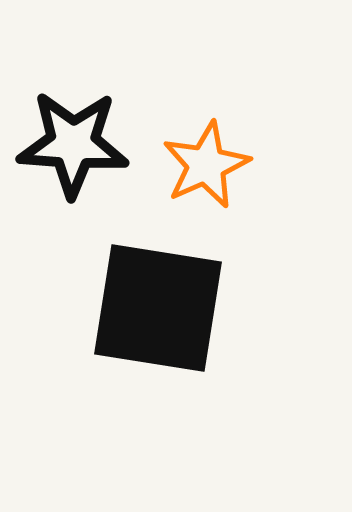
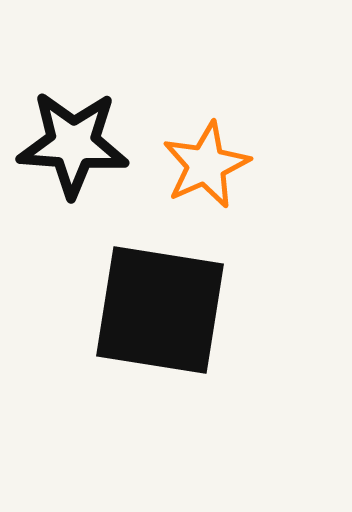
black square: moved 2 px right, 2 px down
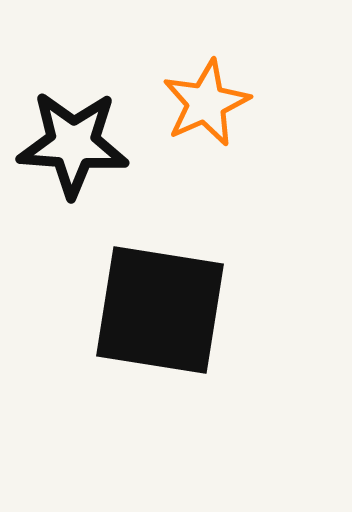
orange star: moved 62 px up
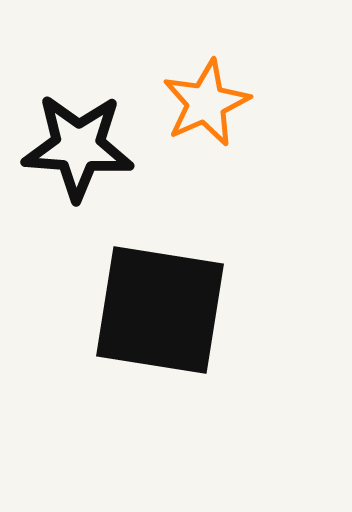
black star: moved 5 px right, 3 px down
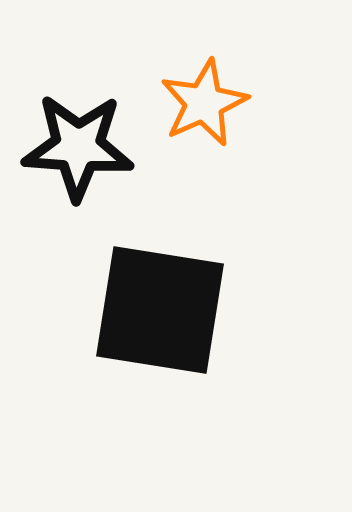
orange star: moved 2 px left
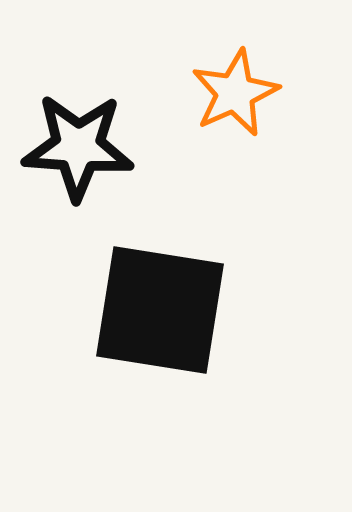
orange star: moved 31 px right, 10 px up
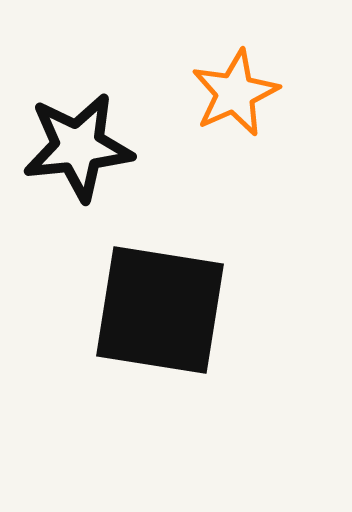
black star: rotated 10 degrees counterclockwise
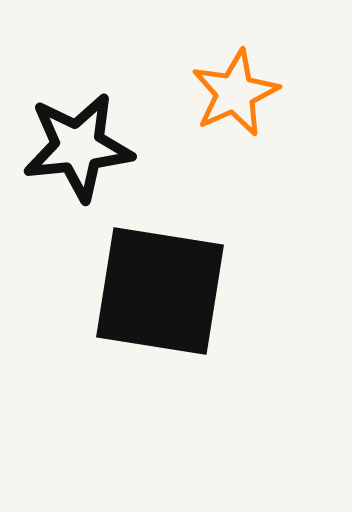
black square: moved 19 px up
